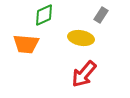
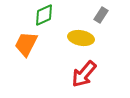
orange trapezoid: rotated 112 degrees clockwise
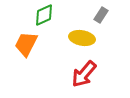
yellow ellipse: moved 1 px right
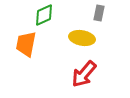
gray rectangle: moved 2 px left, 2 px up; rotated 21 degrees counterclockwise
orange trapezoid: rotated 16 degrees counterclockwise
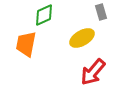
gray rectangle: moved 2 px right, 1 px up; rotated 28 degrees counterclockwise
yellow ellipse: rotated 40 degrees counterclockwise
red arrow: moved 9 px right, 2 px up
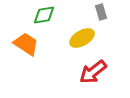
green diamond: rotated 15 degrees clockwise
orange trapezoid: rotated 112 degrees clockwise
red arrow: rotated 12 degrees clockwise
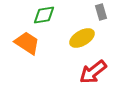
orange trapezoid: moved 1 px right, 1 px up
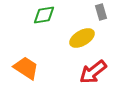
orange trapezoid: moved 1 px left, 25 px down
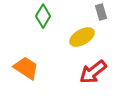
green diamond: moved 1 px left, 1 px down; rotated 50 degrees counterclockwise
yellow ellipse: moved 1 px up
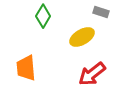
gray rectangle: rotated 56 degrees counterclockwise
orange trapezoid: rotated 128 degrees counterclockwise
red arrow: moved 1 px left, 2 px down
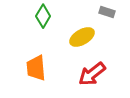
gray rectangle: moved 6 px right
orange trapezoid: moved 10 px right
